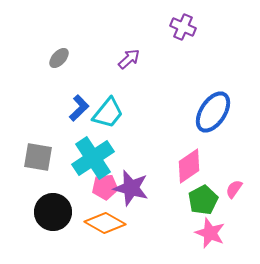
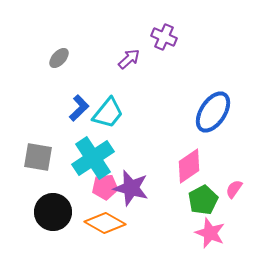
purple cross: moved 19 px left, 10 px down
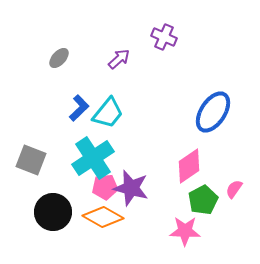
purple arrow: moved 10 px left
gray square: moved 7 px left, 3 px down; rotated 12 degrees clockwise
orange diamond: moved 2 px left, 6 px up
pink star: moved 25 px left, 2 px up; rotated 20 degrees counterclockwise
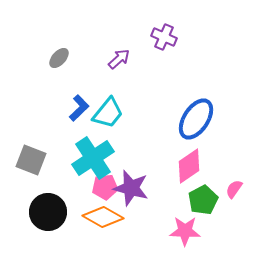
blue ellipse: moved 17 px left, 7 px down
black circle: moved 5 px left
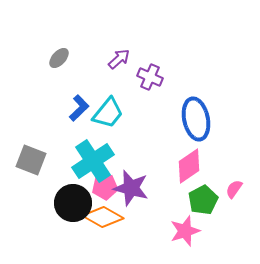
purple cross: moved 14 px left, 40 px down
blue ellipse: rotated 45 degrees counterclockwise
cyan cross: moved 3 px down
black circle: moved 25 px right, 9 px up
pink star: rotated 20 degrees counterclockwise
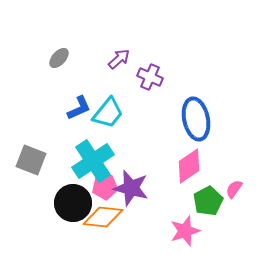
blue L-shape: rotated 20 degrees clockwise
green pentagon: moved 5 px right, 1 px down
orange diamond: rotated 24 degrees counterclockwise
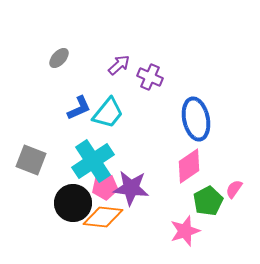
purple arrow: moved 6 px down
purple star: rotated 9 degrees counterclockwise
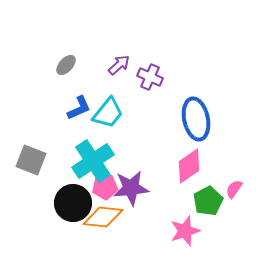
gray ellipse: moved 7 px right, 7 px down
purple star: rotated 12 degrees counterclockwise
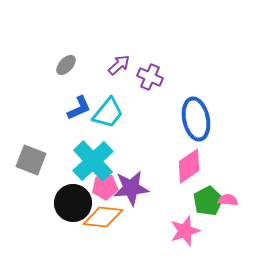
cyan cross: rotated 9 degrees counterclockwise
pink semicircle: moved 6 px left, 11 px down; rotated 60 degrees clockwise
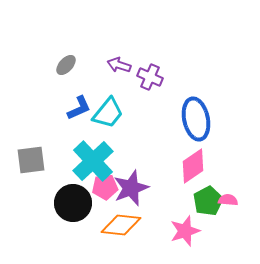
purple arrow: rotated 120 degrees counterclockwise
gray square: rotated 28 degrees counterclockwise
pink diamond: moved 4 px right
purple star: rotated 15 degrees counterclockwise
orange diamond: moved 18 px right, 8 px down
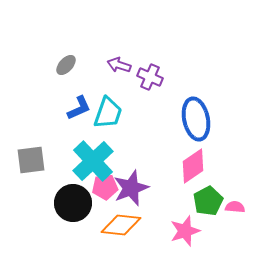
cyan trapezoid: rotated 20 degrees counterclockwise
pink semicircle: moved 7 px right, 7 px down
